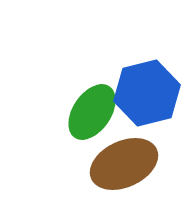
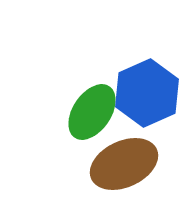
blue hexagon: rotated 10 degrees counterclockwise
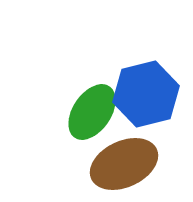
blue hexagon: moved 1 px left, 1 px down; rotated 10 degrees clockwise
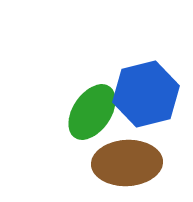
brown ellipse: moved 3 px right, 1 px up; rotated 22 degrees clockwise
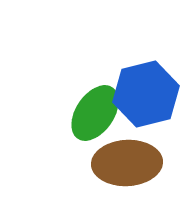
green ellipse: moved 3 px right, 1 px down
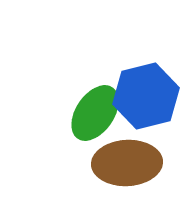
blue hexagon: moved 2 px down
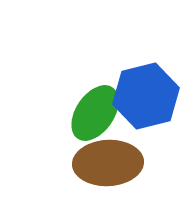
brown ellipse: moved 19 px left
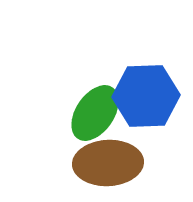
blue hexagon: rotated 12 degrees clockwise
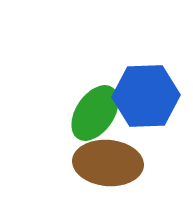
brown ellipse: rotated 8 degrees clockwise
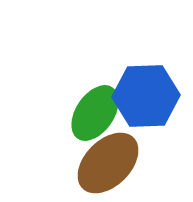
brown ellipse: rotated 50 degrees counterclockwise
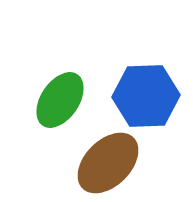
green ellipse: moved 35 px left, 13 px up
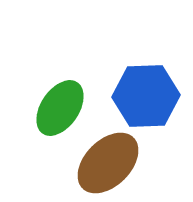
green ellipse: moved 8 px down
